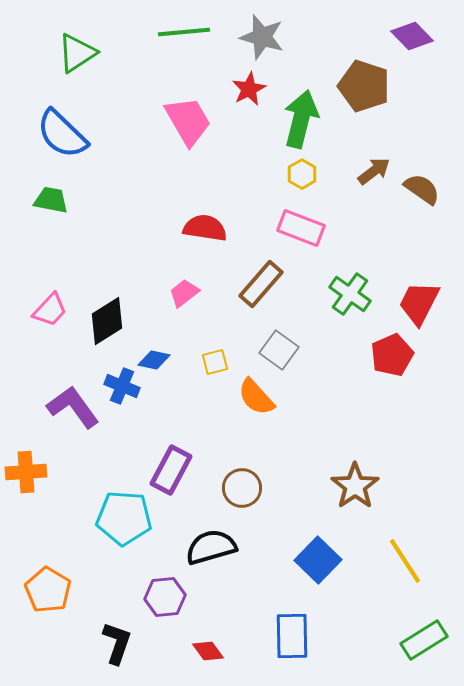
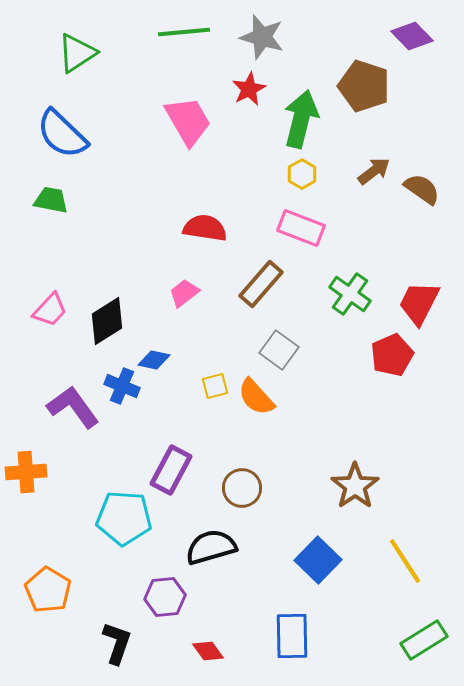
yellow square at (215, 362): moved 24 px down
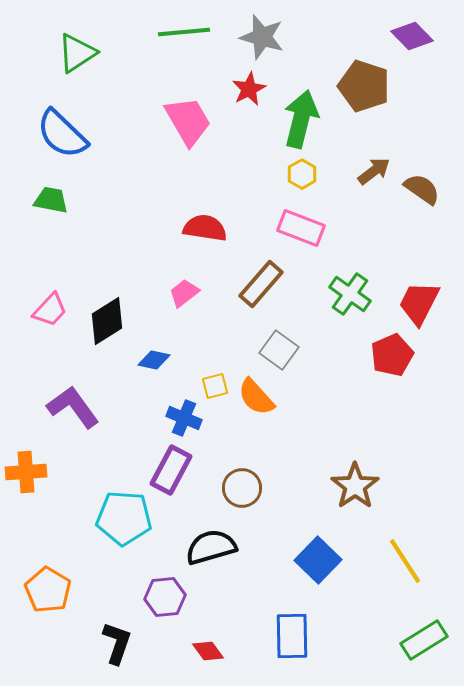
blue cross at (122, 386): moved 62 px right, 32 px down
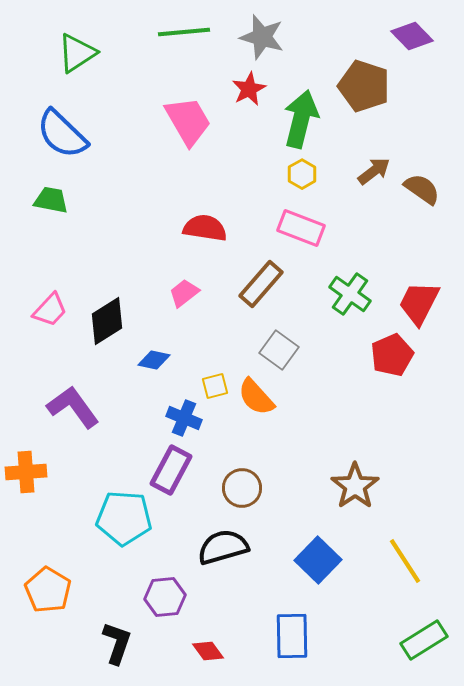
black semicircle at (211, 547): moved 12 px right
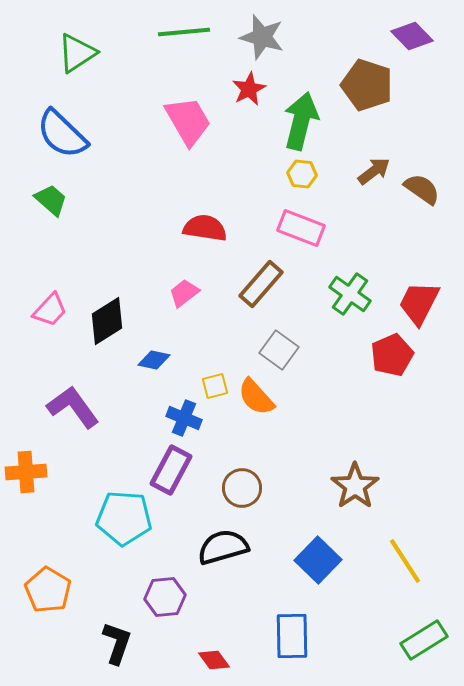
brown pentagon at (364, 86): moved 3 px right, 1 px up
green arrow at (301, 119): moved 2 px down
yellow hexagon at (302, 174): rotated 24 degrees counterclockwise
green trapezoid at (51, 200): rotated 30 degrees clockwise
red diamond at (208, 651): moved 6 px right, 9 px down
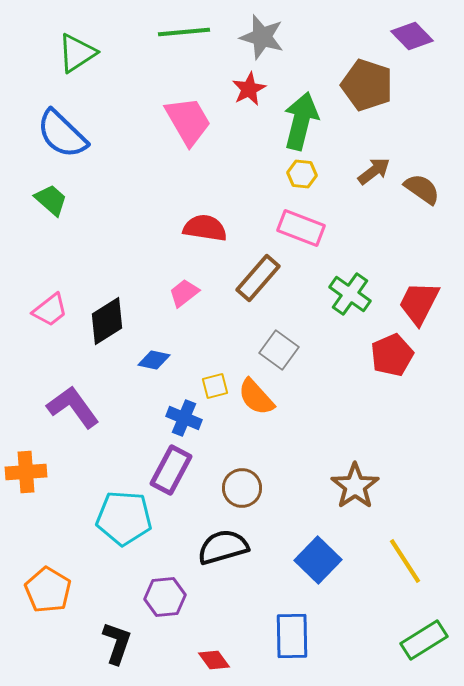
brown rectangle at (261, 284): moved 3 px left, 6 px up
pink trapezoid at (50, 310): rotated 9 degrees clockwise
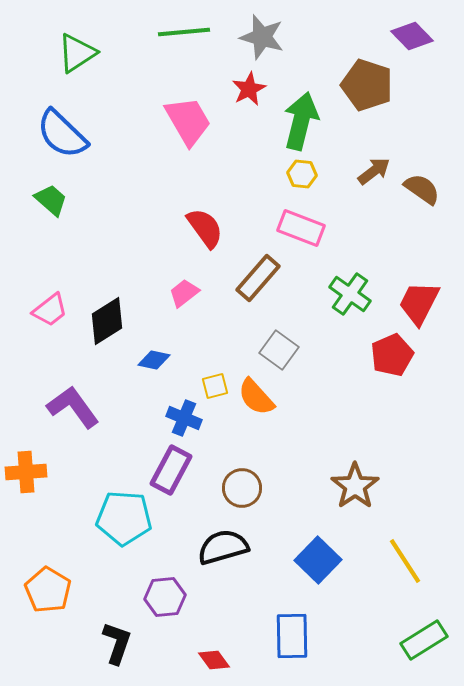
red semicircle at (205, 228): rotated 45 degrees clockwise
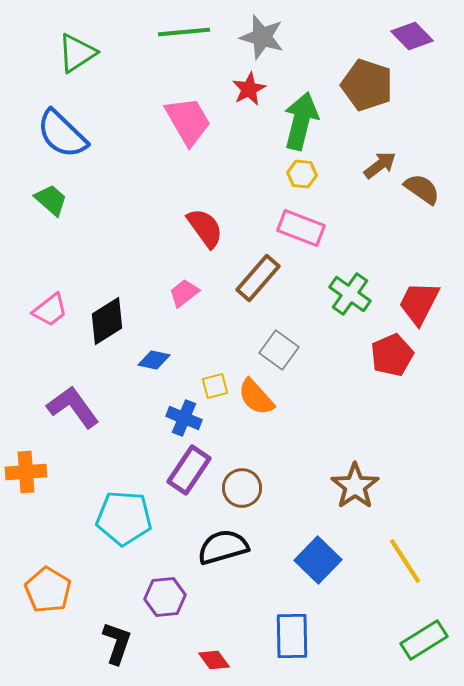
brown arrow at (374, 171): moved 6 px right, 6 px up
purple rectangle at (171, 470): moved 18 px right; rotated 6 degrees clockwise
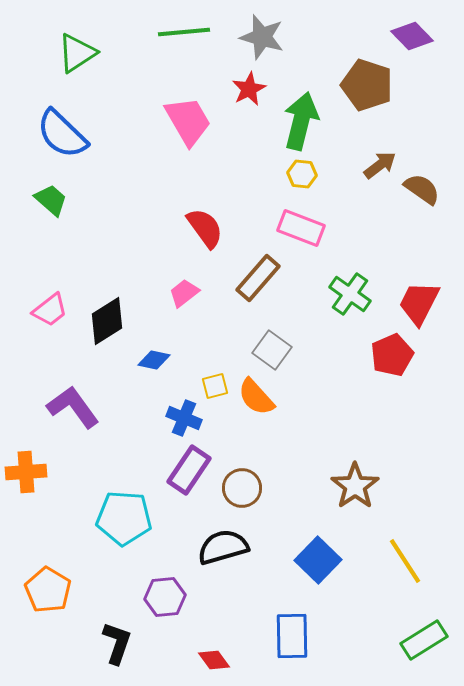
gray square at (279, 350): moved 7 px left
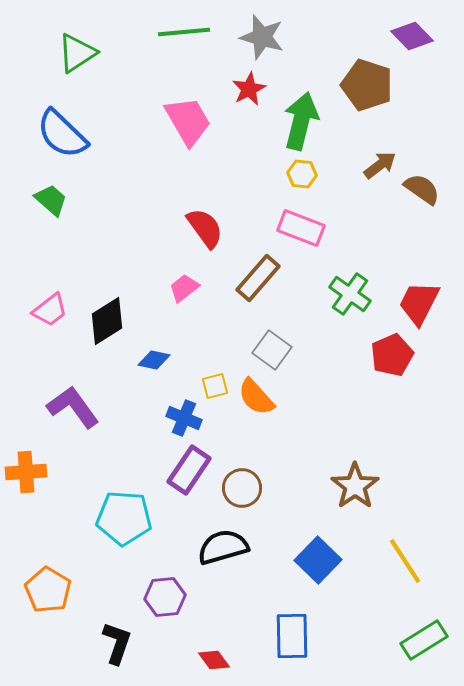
pink trapezoid at (184, 293): moved 5 px up
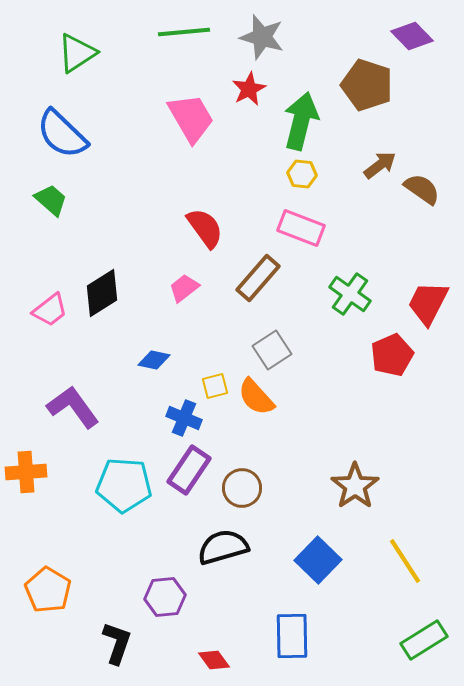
pink trapezoid at (188, 121): moved 3 px right, 3 px up
red trapezoid at (419, 303): moved 9 px right
black diamond at (107, 321): moved 5 px left, 28 px up
gray square at (272, 350): rotated 21 degrees clockwise
cyan pentagon at (124, 518): moved 33 px up
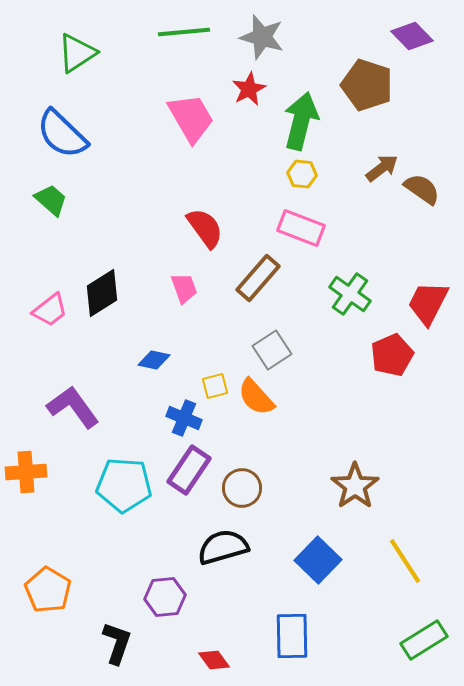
brown arrow at (380, 165): moved 2 px right, 3 px down
pink trapezoid at (184, 288): rotated 108 degrees clockwise
